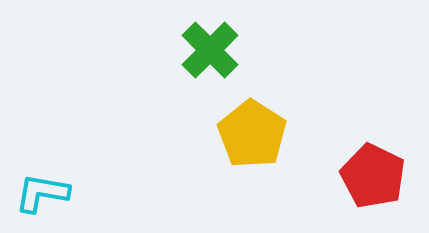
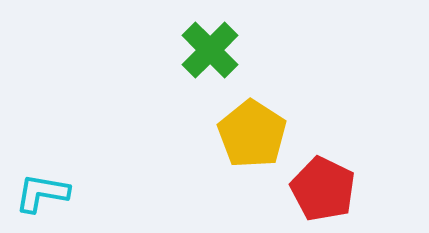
red pentagon: moved 50 px left, 13 px down
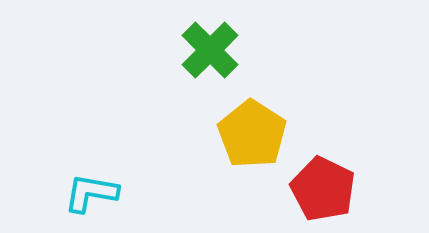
cyan L-shape: moved 49 px right
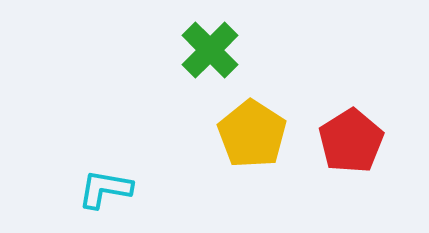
red pentagon: moved 28 px right, 48 px up; rotated 14 degrees clockwise
cyan L-shape: moved 14 px right, 4 px up
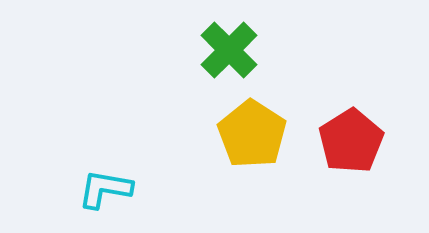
green cross: moved 19 px right
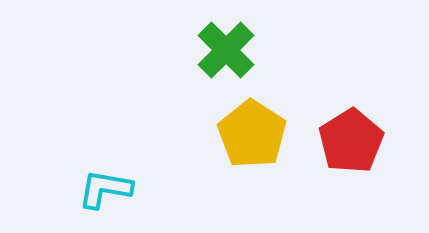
green cross: moved 3 px left
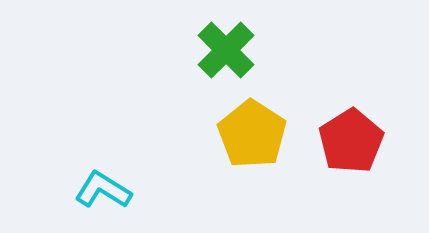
cyan L-shape: moved 2 px left, 1 px down; rotated 22 degrees clockwise
